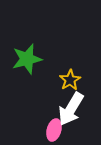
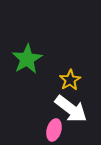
green star: rotated 16 degrees counterclockwise
white arrow: rotated 84 degrees counterclockwise
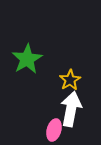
white arrow: rotated 116 degrees counterclockwise
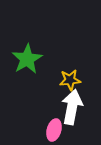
yellow star: rotated 25 degrees clockwise
white arrow: moved 1 px right, 2 px up
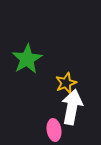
yellow star: moved 4 px left, 3 px down; rotated 15 degrees counterclockwise
pink ellipse: rotated 25 degrees counterclockwise
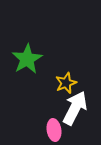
white arrow: moved 3 px right, 1 px down; rotated 16 degrees clockwise
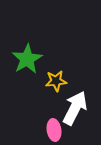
yellow star: moved 10 px left, 2 px up; rotated 15 degrees clockwise
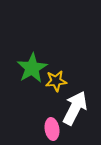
green star: moved 5 px right, 9 px down
pink ellipse: moved 2 px left, 1 px up
